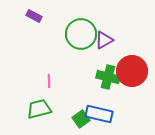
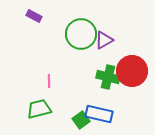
green square: moved 1 px down
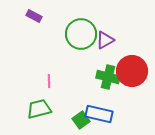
purple triangle: moved 1 px right
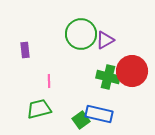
purple rectangle: moved 9 px left, 34 px down; rotated 56 degrees clockwise
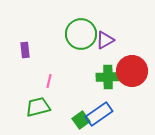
green cross: rotated 15 degrees counterclockwise
pink line: rotated 16 degrees clockwise
green trapezoid: moved 1 px left, 2 px up
blue rectangle: rotated 48 degrees counterclockwise
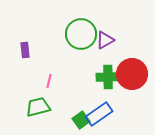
red circle: moved 3 px down
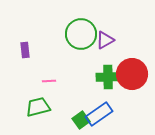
pink line: rotated 72 degrees clockwise
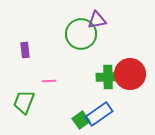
purple triangle: moved 8 px left, 20 px up; rotated 18 degrees clockwise
red circle: moved 2 px left
green trapezoid: moved 14 px left, 5 px up; rotated 55 degrees counterclockwise
